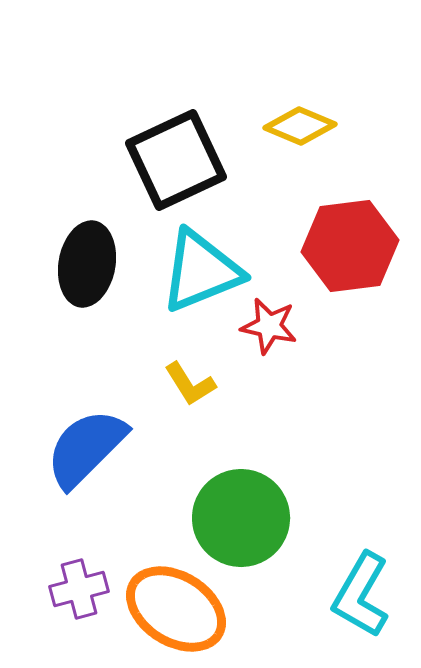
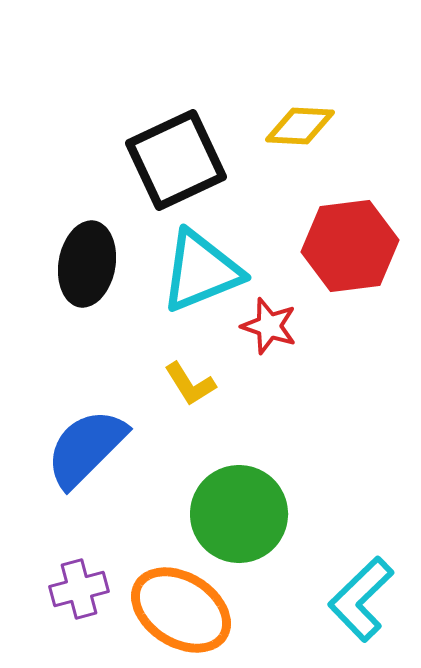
yellow diamond: rotated 20 degrees counterclockwise
red star: rotated 6 degrees clockwise
green circle: moved 2 px left, 4 px up
cyan L-shape: moved 4 px down; rotated 16 degrees clockwise
orange ellipse: moved 5 px right, 1 px down
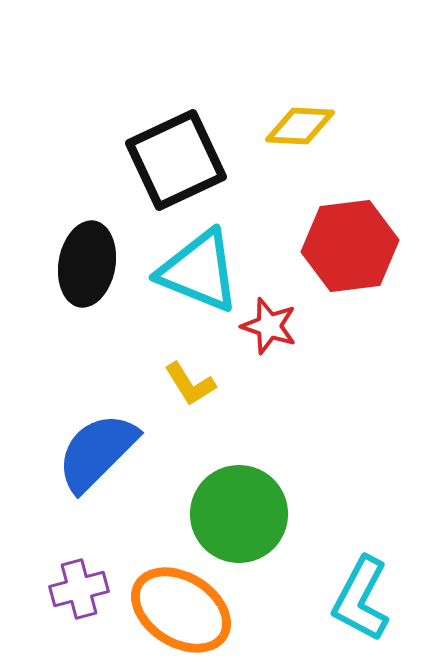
cyan triangle: moved 2 px left; rotated 44 degrees clockwise
blue semicircle: moved 11 px right, 4 px down
cyan L-shape: rotated 18 degrees counterclockwise
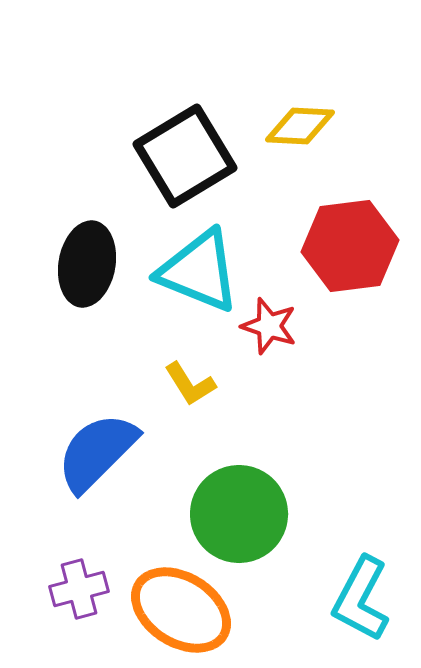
black square: moved 9 px right, 4 px up; rotated 6 degrees counterclockwise
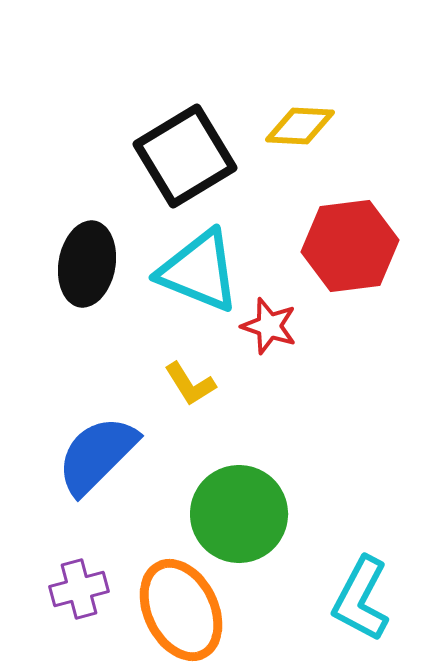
blue semicircle: moved 3 px down
orange ellipse: rotated 32 degrees clockwise
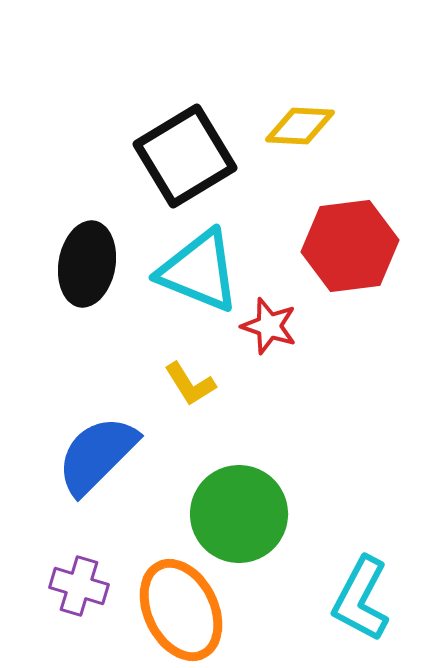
purple cross: moved 3 px up; rotated 32 degrees clockwise
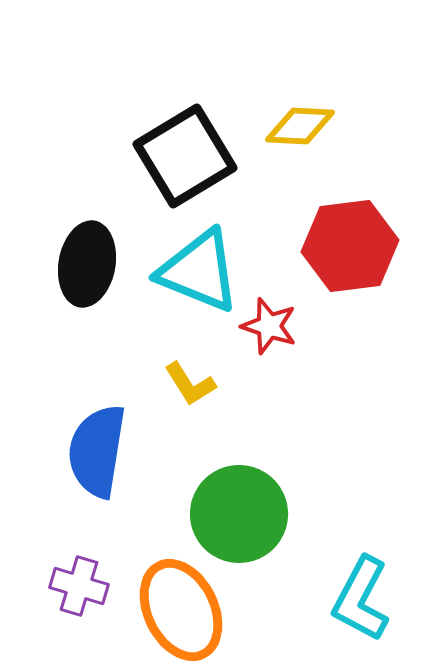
blue semicircle: moved 4 px up; rotated 36 degrees counterclockwise
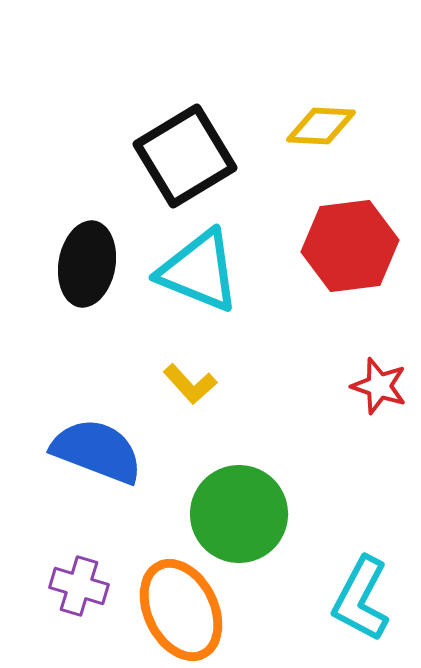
yellow diamond: moved 21 px right
red star: moved 110 px right, 60 px down
yellow L-shape: rotated 10 degrees counterclockwise
blue semicircle: rotated 102 degrees clockwise
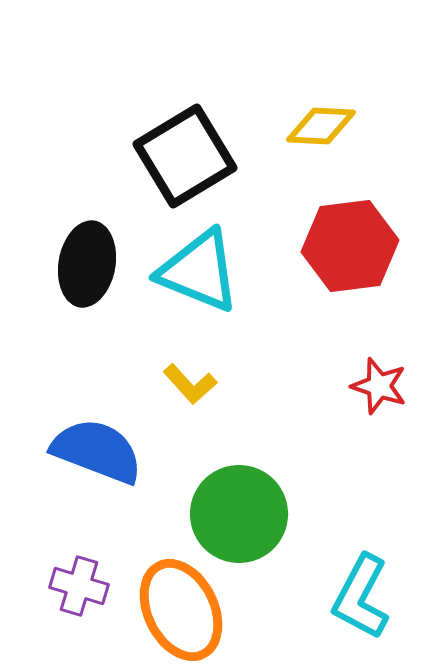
cyan L-shape: moved 2 px up
